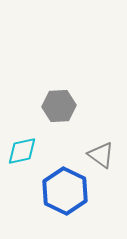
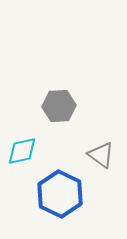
blue hexagon: moved 5 px left, 3 px down
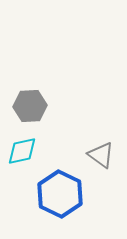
gray hexagon: moved 29 px left
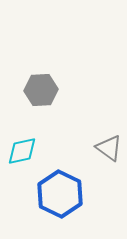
gray hexagon: moved 11 px right, 16 px up
gray triangle: moved 8 px right, 7 px up
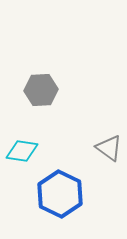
cyan diamond: rotated 20 degrees clockwise
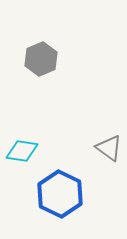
gray hexagon: moved 31 px up; rotated 20 degrees counterclockwise
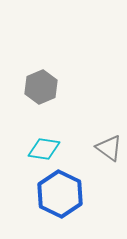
gray hexagon: moved 28 px down
cyan diamond: moved 22 px right, 2 px up
